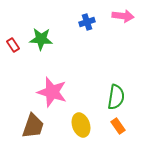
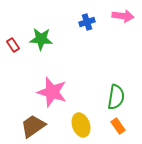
brown trapezoid: rotated 144 degrees counterclockwise
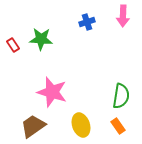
pink arrow: rotated 85 degrees clockwise
green semicircle: moved 5 px right, 1 px up
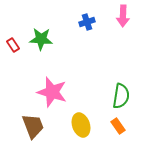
brown trapezoid: rotated 104 degrees clockwise
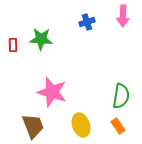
red rectangle: rotated 32 degrees clockwise
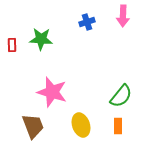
red rectangle: moved 1 px left
green semicircle: rotated 30 degrees clockwise
orange rectangle: rotated 35 degrees clockwise
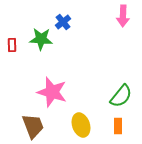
blue cross: moved 24 px left; rotated 21 degrees counterclockwise
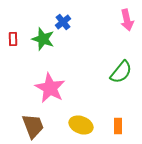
pink arrow: moved 4 px right, 4 px down; rotated 15 degrees counterclockwise
green star: moved 2 px right; rotated 15 degrees clockwise
red rectangle: moved 1 px right, 6 px up
pink star: moved 2 px left, 4 px up; rotated 12 degrees clockwise
green semicircle: moved 24 px up
yellow ellipse: rotated 50 degrees counterclockwise
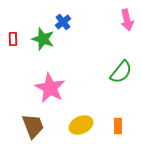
yellow ellipse: rotated 45 degrees counterclockwise
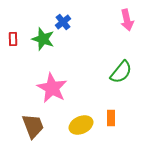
pink star: moved 2 px right
orange rectangle: moved 7 px left, 8 px up
